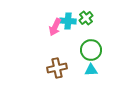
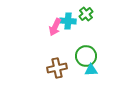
green cross: moved 4 px up
green circle: moved 5 px left, 6 px down
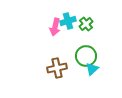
green cross: moved 10 px down
cyan cross: rotated 21 degrees counterclockwise
pink arrow: rotated 12 degrees counterclockwise
cyan triangle: moved 1 px right, 1 px up; rotated 40 degrees counterclockwise
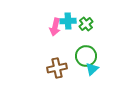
cyan cross: rotated 14 degrees clockwise
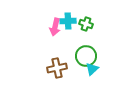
green cross: rotated 32 degrees counterclockwise
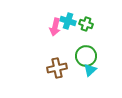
cyan cross: rotated 21 degrees clockwise
cyan triangle: moved 2 px left, 1 px down
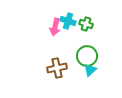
green circle: moved 1 px right
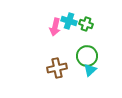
cyan cross: moved 1 px right
